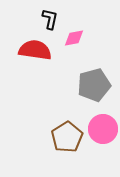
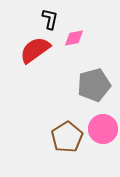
red semicircle: rotated 44 degrees counterclockwise
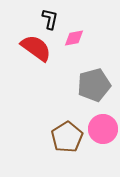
red semicircle: moved 1 px right, 2 px up; rotated 72 degrees clockwise
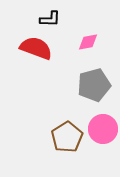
black L-shape: rotated 80 degrees clockwise
pink diamond: moved 14 px right, 4 px down
red semicircle: rotated 16 degrees counterclockwise
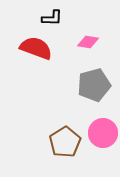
black L-shape: moved 2 px right, 1 px up
pink diamond: rotated 20 degrees clockwise
pink circle: moved 4 px down
brown pentagon: moved 2 px left, 5 px down
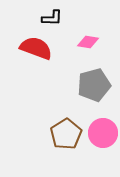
brown pentagon: moved 1 px right, 8 px up
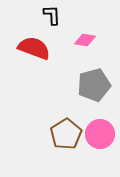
black L-shape: moved 3 px up; rotated 95 degrees counterclockwise
pink diamond: moved 3 px left, 2 px up
red semicircle: moved 2 px left
pink circle: moved 3 px left, 1 px down
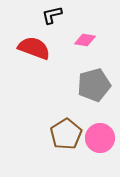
black L-shape: rotated 100 degrees counterclockwise
pink circle: moved 4 px down
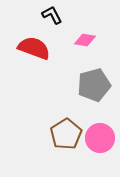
black L-shape: rotated 75 degrees clockwise
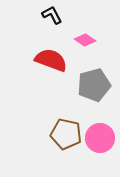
pink diamond: rotated 25 degrees clockwise
red semicircle: moved 17 px right, 12 px down
brown pentagon: rotated 28 degrees counterclockwise
